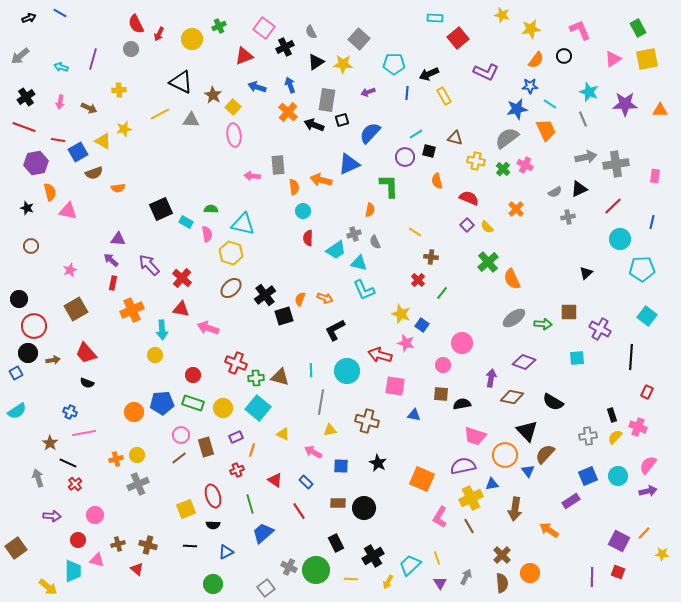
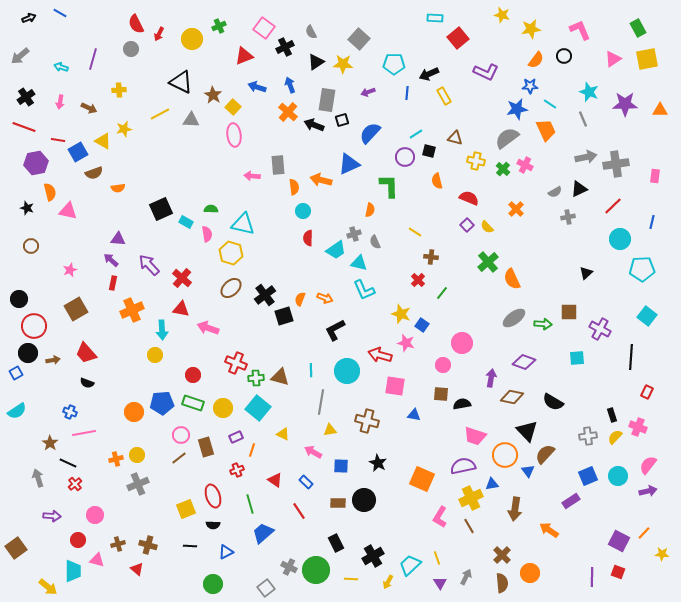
black circle at (364, 508): moved 8 px up
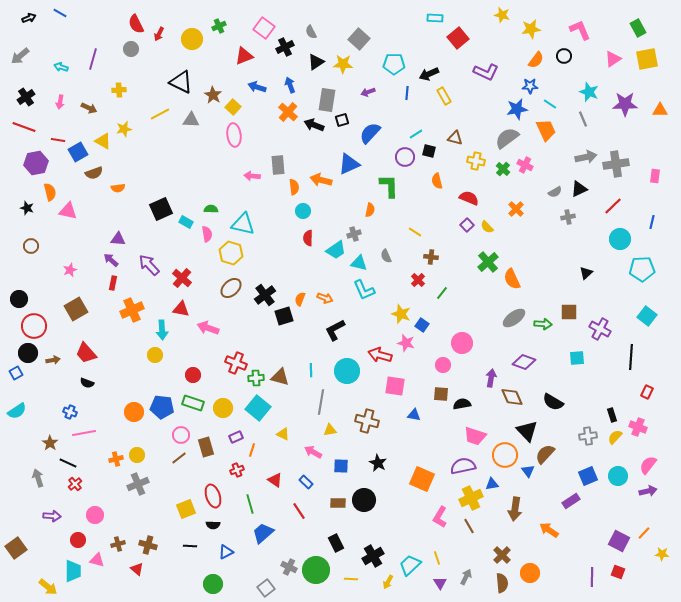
gray semicircle at (375, 242): moved 11 px right, 14 px down
brown diamond at (512, 397): rotated 55 degrees clockwise
blue pentagon at (162, 403): moved 4 px down; rotated 10 degrees clockwise
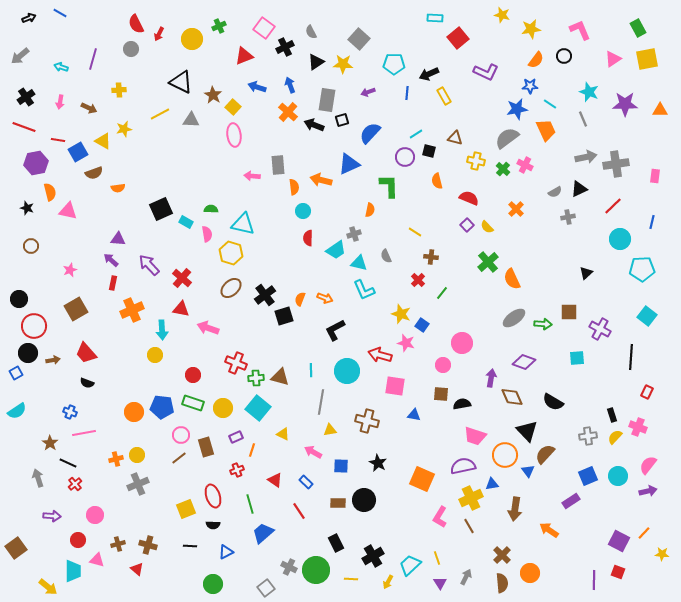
purple line at (592, 577): moved 2 px right, 3 px down
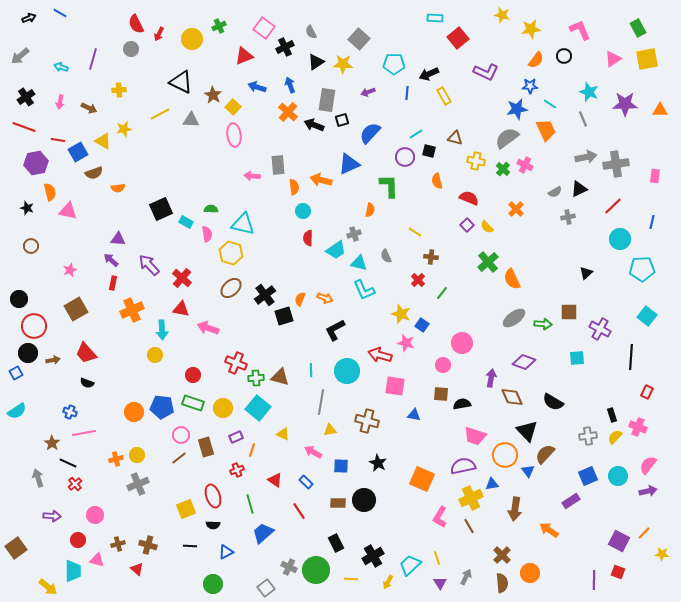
brown star at (50, 443): moved 2 px right
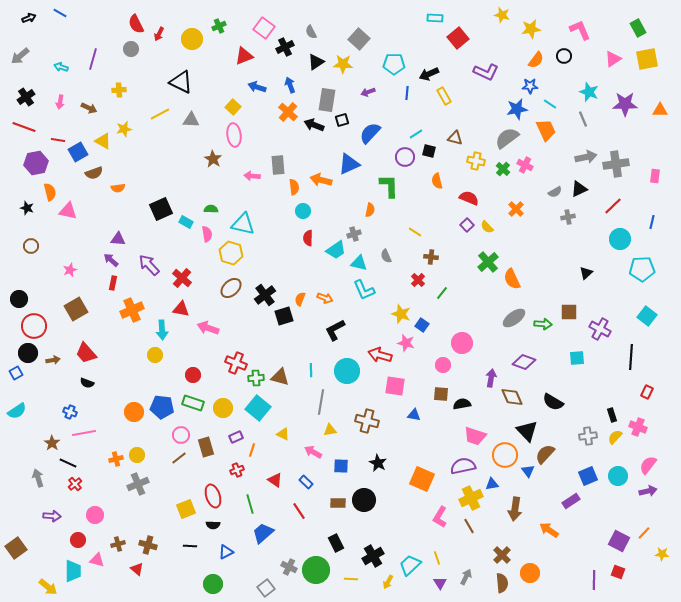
brown star at (213, 95): moved 64 px down
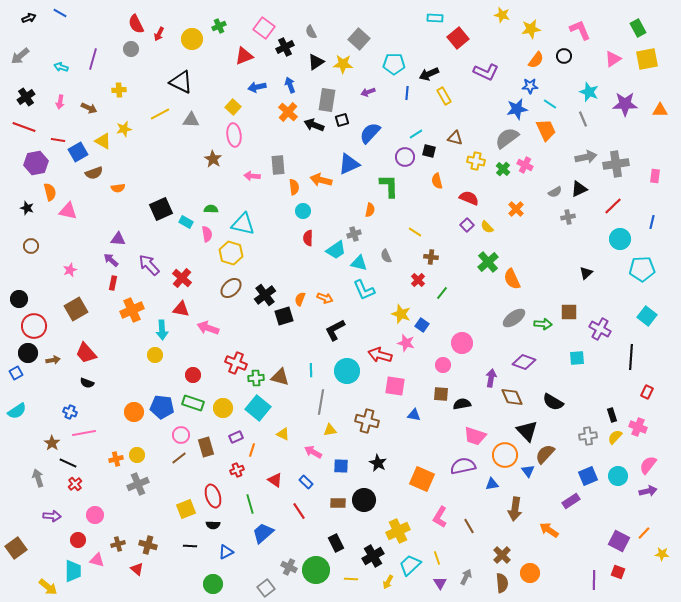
blue arrow at (257, 87): rotated 30 degrees counterclockwise
yellow cross at (471, 498): moved 73 px left, 33 px down
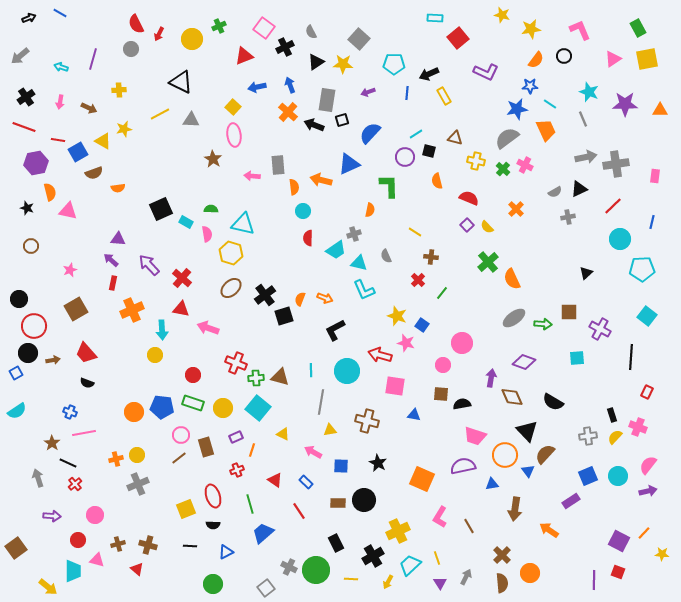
yellow star at (401, 314): moved 4 px left, 2 px down
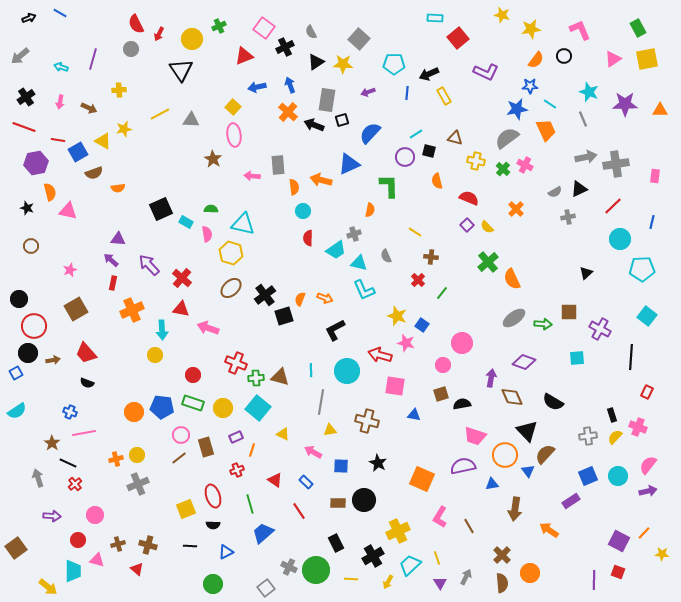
black triangle at (181, 82): moved 12 px up; rotated 30 degrees clockwise
brown square at (441, 394): rotated 21 degrees counterclockwise
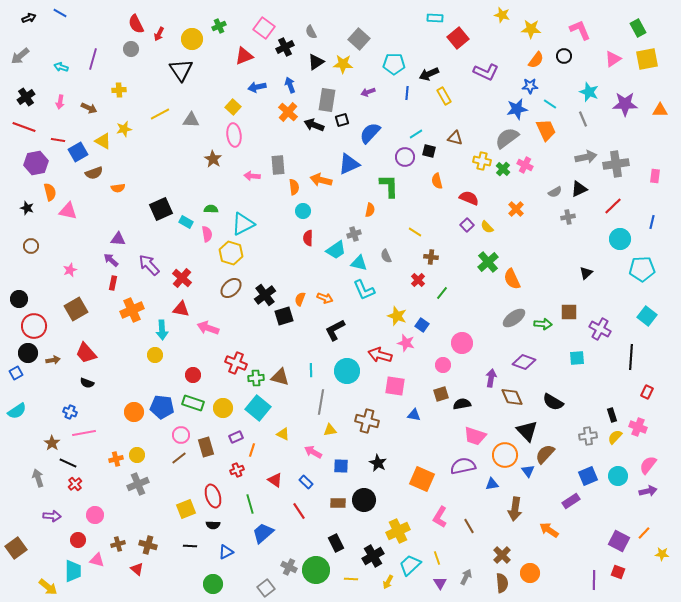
yellow star at (531, 29): rotated 12 degrees clockwise
yellow cross at (476, 161): moved 6 px right
cyan triangle at (243, 224): rotated 40 degrees counterclockwise
